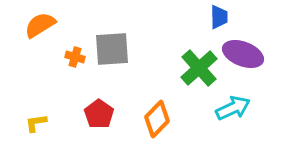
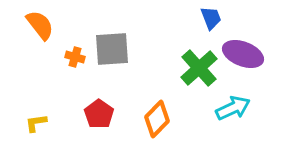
blue trapezoid: moved 8 px left, 1 px down; rotated 20 degrees counterclockwise
orange semicircle: rotated 84 degrees clockwise
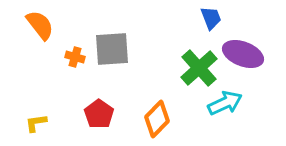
cyan arrow: moved 8 px left, 5 px up
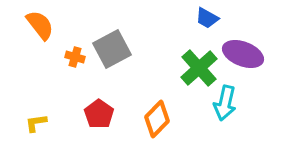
blue trapezoid: moved 4 px left; rotated 140 degrees clockwise
gray square: rotated 24 degrees counterclockwise
cyan arrow: rotated 128 degrees clockwise
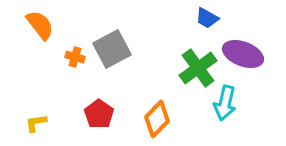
green cross: moved 1 px left; rotated 6 degrees clockwise
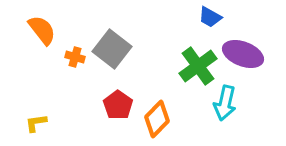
blue trapezoid: moved 3 px right, 1 px up
orange semicircle: moved 2 px right, 5 px down
gray square: rotated 24 degrees counterclockwise
green cross: moved 2 px up
red pentagon: moved 19 px right, 9 px up
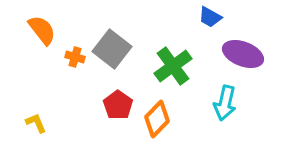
green cross: moved 25 px left
yellow L-shape: rotated 75 degrees clockwise
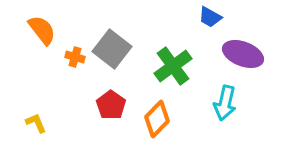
red pentagon: moved 7 px left
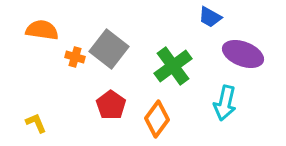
orange semicircle: rotated 44 degrees counterclockwise
gray square: moved 3 px left
orange diamond: rotated 9 degrees counterclockwise
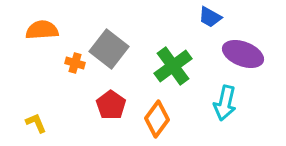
orange semicircle: rotated 12 degrees counterclockwise
orange cross: moved 6 px down
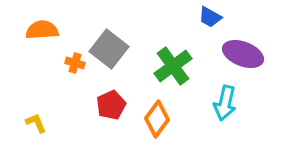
red pentagon: rotated 12 degrees clockwise
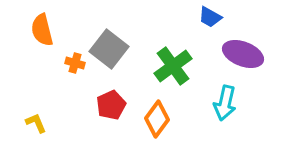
orange semicircle: rotated 100 degrees counterclockwise
